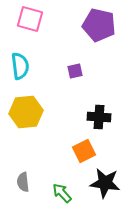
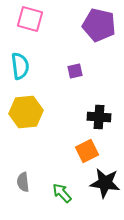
orange square: moved 3 px right
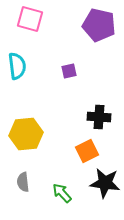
cyan semicircle: moved 3 px left
purple square: moved 6 px left
yellow hexagon: moved 22 px down
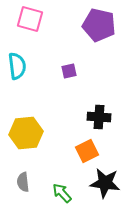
yellow hexagon: moved 1 px up
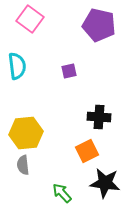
pink square: rotated 20 degrees clockwise
gray semicircle: moved 17 px up
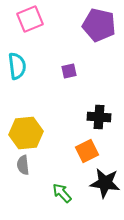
pink square: rotated 32 degrees clockwise
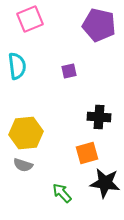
orange square: moved 2 px down; rotated 10 degrees clockwise
gray semicircle: rotated 66 degrees counterclockwise
